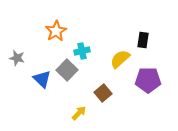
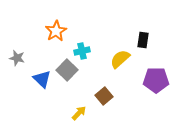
purple pentagon: moved 8 px right
brown square: moved 1 px right, 3 px down
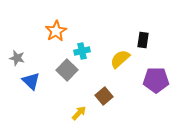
blue triangle: moved 11 px left, 2 px down
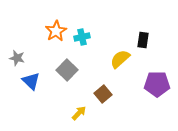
cyan cross: moved 14 px up
purple pentagon: moved 1 px right, 4 px down
brown square: moved 1 px left, 2 px up
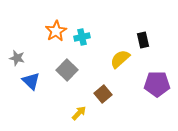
black rectangle: rotated 21 degrees counterclockwise
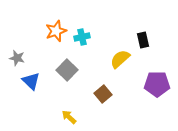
orange star: rotated 10 degrees clockwise
yellow arrow: moved 10 px left, 4 px down; rotated 91 degrees counterclockwise
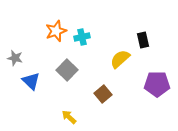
gray star: moved 2 px left
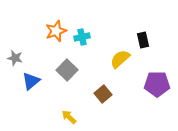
blue triangle: rotated 36 degrees clockwise
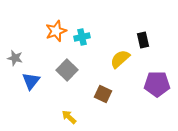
blue triangle: rotated 12 degrees counterclockwise
brown square: rotated 24 degrees counterclockwise
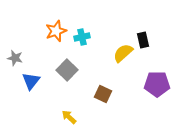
yellow semicircle: moved 3 px right, 6 px up
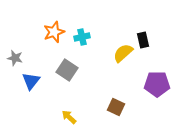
orange star: moved 2 px left, 1 px down
gray square: rotated 10 degrees counterclockwise
brown square: moved 13 px right, 13 px down
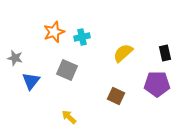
black rectangle: moved 22 px right, 13 px down
gray square: rotated 10 degrees counterclockwise
brown square: moved 11 px up
